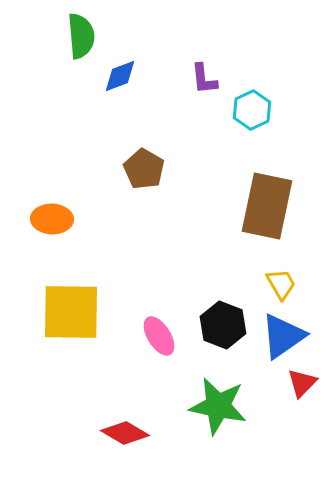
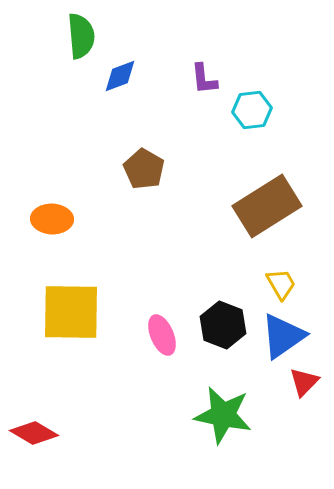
cyan hexagon: rotated 18 degrees clockwise
brown rectangle: rotated 46 degrees clockwise
pink ellipse: moved 3 px right, 1 px up; rotated 9 degrees clockwise
red triangle: moved 2 px right, 1 px up
green star: moved 5 px right, 9 px down
red diamond: moved 91 px left
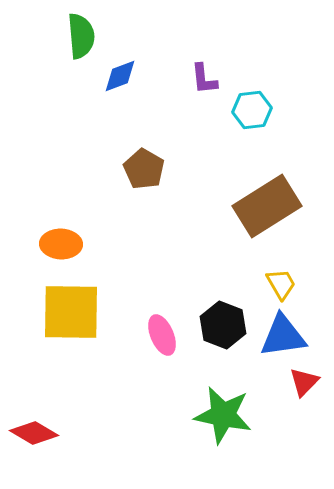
orange ellipse: moved 9 px right, 25 px down
blue triangle: rotated 27 degrees clockwise
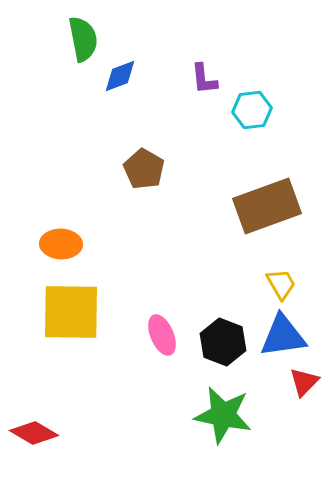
green semicircle: moved 2 px right, 3 px down; rotated 6 degrees counterclockwise
brown rectangle: rotated 12 degrees clockwise
black hexagon: moved 17 px down
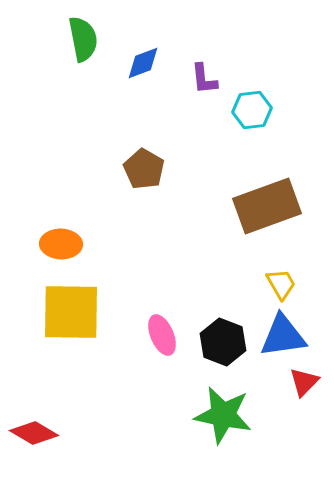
blue diamond: moved 23 px right, 13 px up
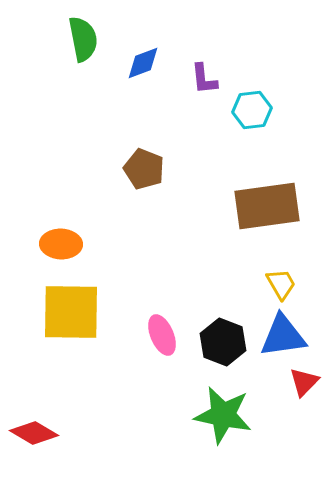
brown pentagon: rotated 9 degrees counterclockwise
brown rectangle: rotated 12 degrees clockwise
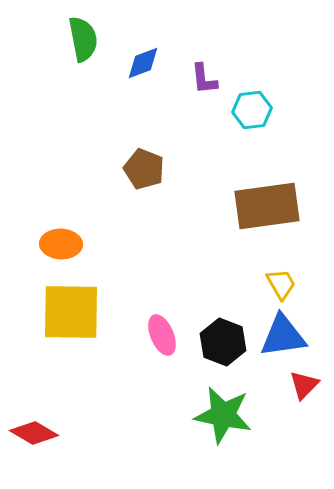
red triangle: moved 3 px down
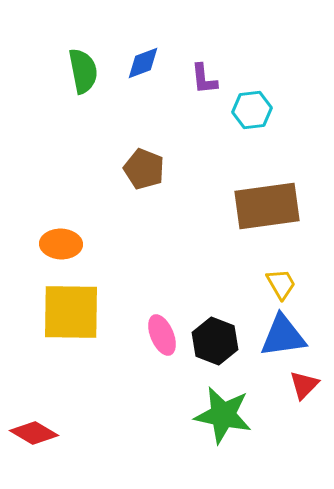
green semicircle: moved 32 px down
black hexagon: moved 8 px left, 1 px up
